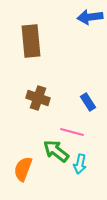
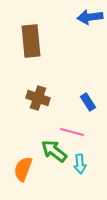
green arrow: moved 2 px left
cyan arrow: rotated 18 degrees counterclockwise
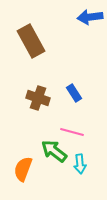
brown rectangle: rotated 24 degrees counterclockwise
blue rectangle: moved 14 px left, 9 px up
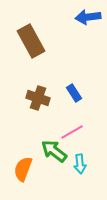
blue arrow: moved 2 px left
pink line: rotated 45 degrees counterclockwise
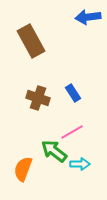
blue rectangle: moved 1 px left
cyan arrow: rotated 84 degrees counterclockwise
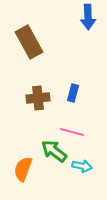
blue arrow: rotated 85 degrees counterclockwise
brown rectangle: moved 2 px left, 1 px down
blue rectangle: rotated 48 degrees clockwise
brown cross: rotated 25 degrees counterclockwise
pink line: rotated 45 degrees clockwise
cyan arrow: moved 2 px right, 2 px down; rotated 12 degrees clockwise
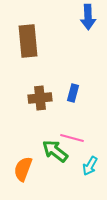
brown rectangle: moved 1 px left, 1 px up; rotated 24 degrees clockwise
brown cross: moved 2 px right
pink line: moved 6 px down
green arrow: moved 1 px right
cyan arrow: moved 8 px right; rotated 108 degrees clockwise
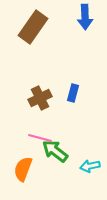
blue arrow: moved 3 px left
brown rectangle: moved 5 px right, 14 px up; rotated 40 degrees clockwise
brown cross: rotated 20 degrees counterclockwise
pink line: moved 32 px left
cyan arrow: rotated 48 degrees clockwise
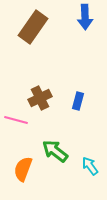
blue rectangle: moved 5 px right, 8 px down
pink line: moved 24 px left, 18 px up
cyan arrow: rotated 66 degrees clockwise
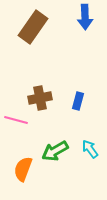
brown cross: rotated 15 degrees clockwise
green arrow: rotated 68 degrees counterclockwise
cyan arrow: moved 17 px up
